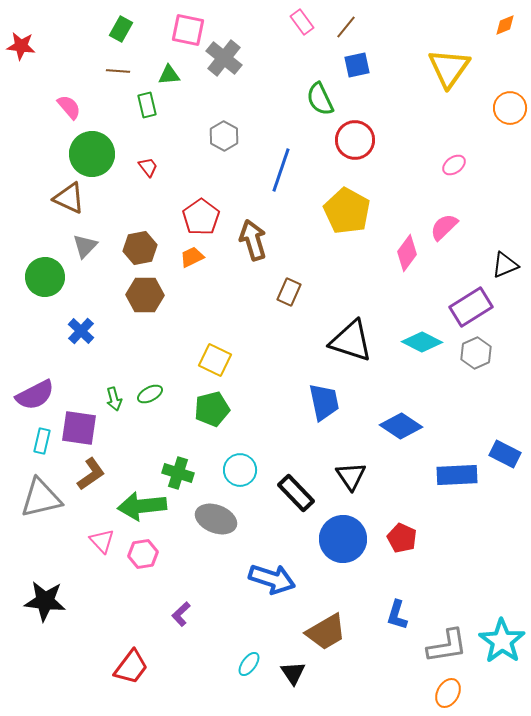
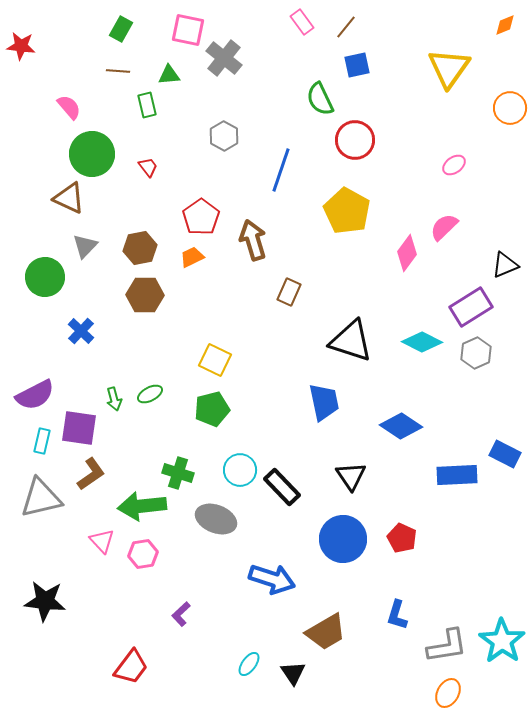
black rectangle at (296, 493): moved 14 px left, 6 px up
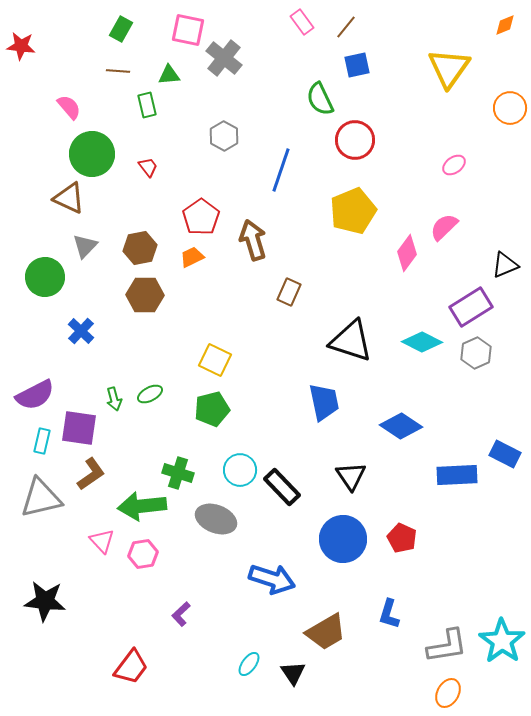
yellow pentagon at (347, 211): moved 6 px right; rotated 21 degrees clockwise
blue L-shape at (397, 615): moved 8 px left, 1 px up
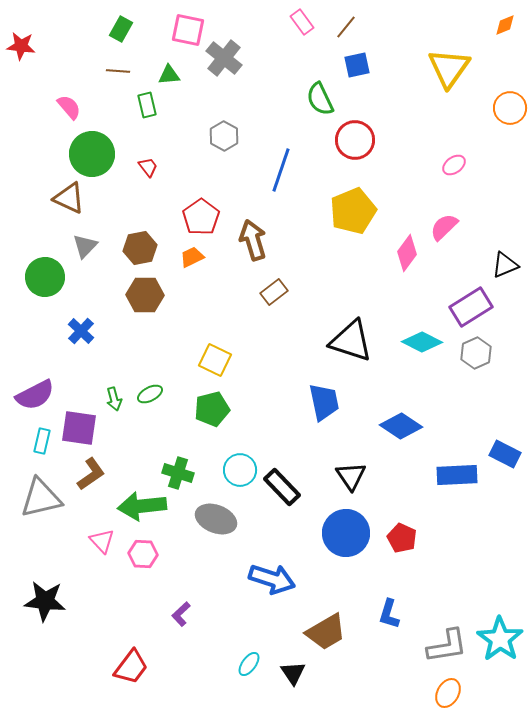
brown rectangle at (289, 292): moved 15 px left; rotated 28 degrees clockwise
blue circle at (343, 539): moved 3 px right, 6 px up
pink hexagon at (143, 554): rotated 12 degrees clockwise
cyan star at (502, 641): moved 2 px left, 2 px up
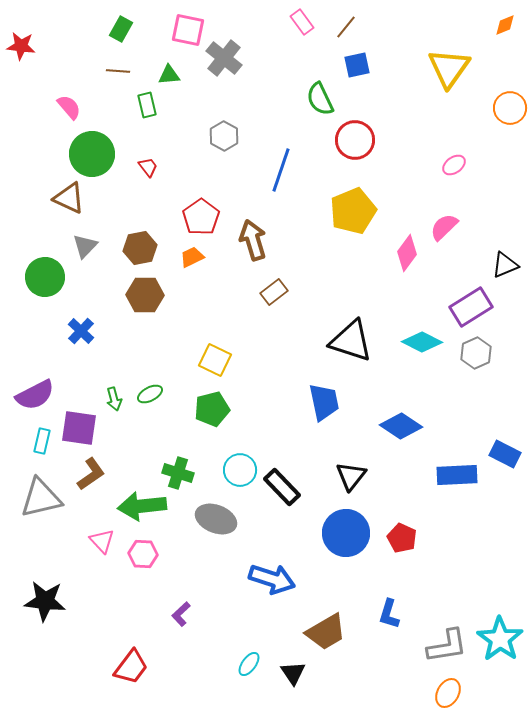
black triangle at (351, 476): rotated 12 degrees clockwise
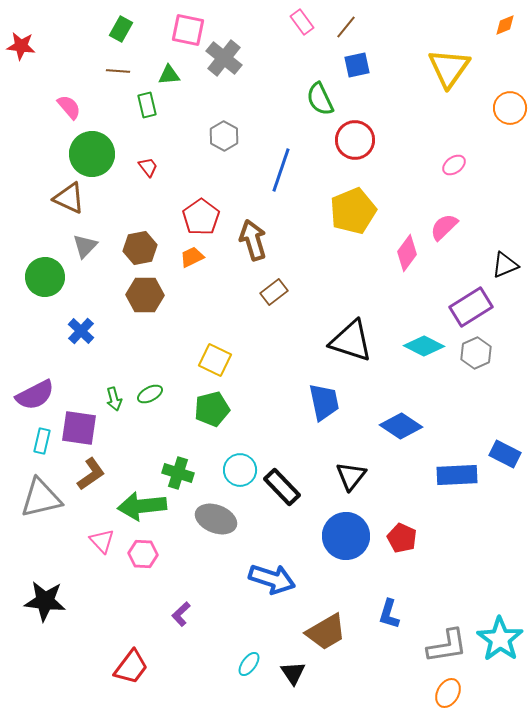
cyan diamond at (422, 342): moved 2 px right, 4 px down
blue circle at (346, 533): moved 3 px down
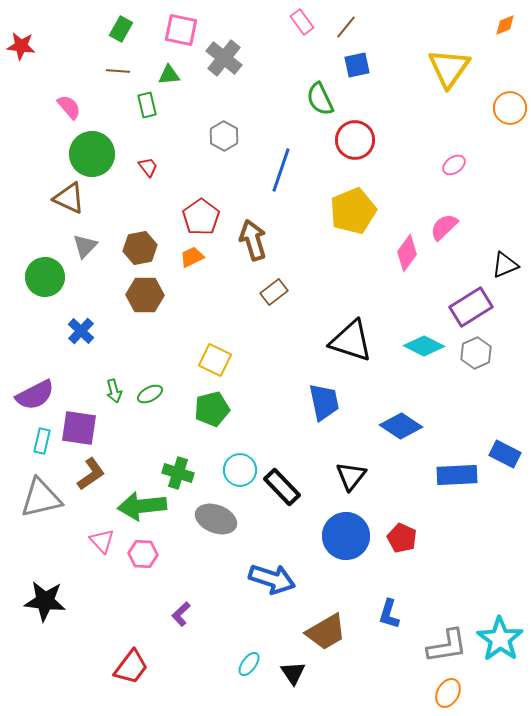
pink square at (188, 30): moved 7 px left
green arrow at (114, 399): moved 8 px up
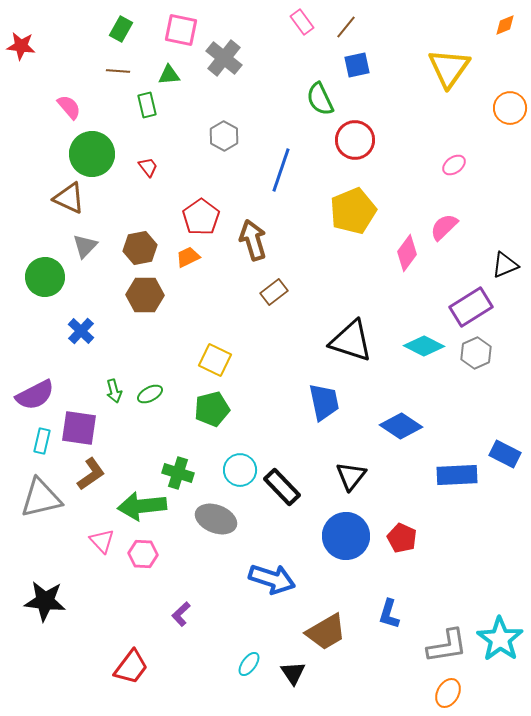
orange trapezoid at (192, 257): moved 4 px left
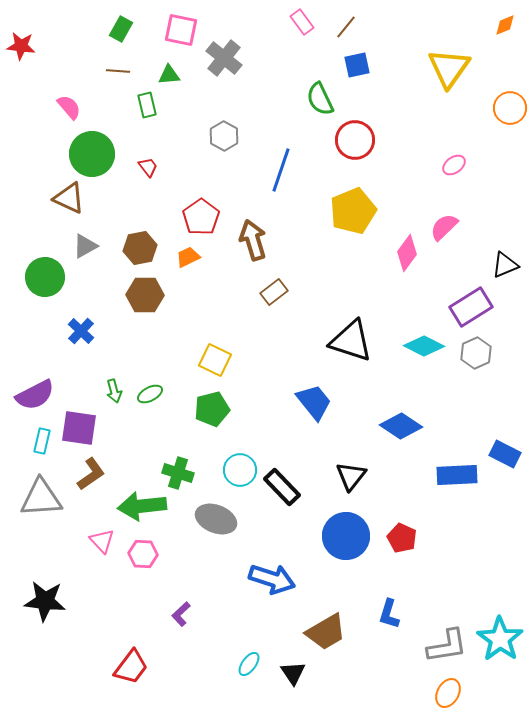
gray triangle at (85, 246): rotated 16 degrees clockwise
blue trapezoid at (324, 402): moved 10 px left; rotated 27 degrees counterclockwise
gray triangle at (41, 498): rotated 9 degrees clockwise
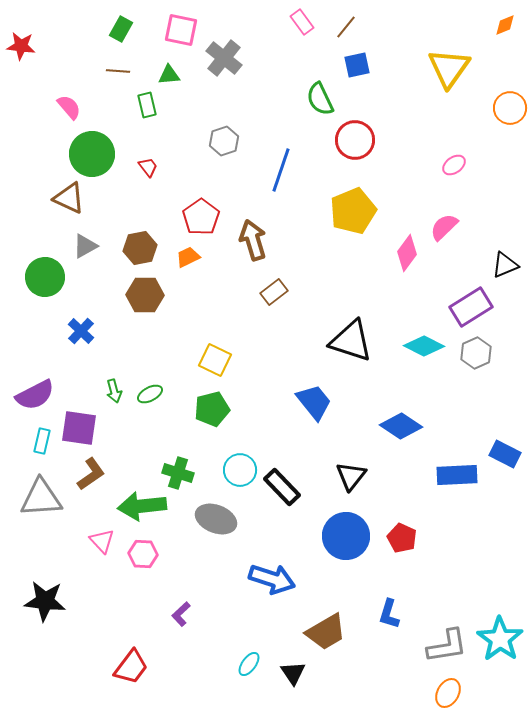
gray hexagon at (224, 136): moved 5 px down; rotated 12 degrees clockwise
